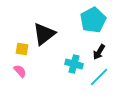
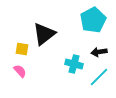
black arrow: rotated 49 degrees clockwise
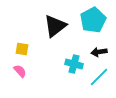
black triangle: moved 11 px right, 8 px up
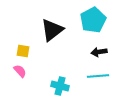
black triangle: moved 3 px left, 4 px down
yellow square: moved 1 px right, 2 px down
cyan cross: moved 14 px left, 22 px down
cyan line: moved 1 px left, 1 px up; rotated 40 degrees clockwise
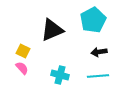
black triangle: rotated 15 degrees clockwise
yellow square: rotated 16 degrees clockwise
pink semicircle: moved 2 px right, 3 px up
cyan cross: moved 11 px up
